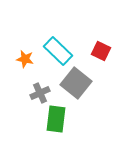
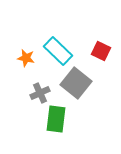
orange star: moved 1 px right, 1 px up
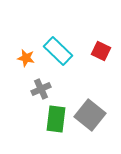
gray square: moved 14 px right, 32 px down
gray cross: moved 1 px right, 4 px up
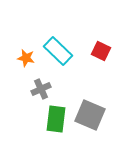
gray square: rotated 16 degrees counterclockwise
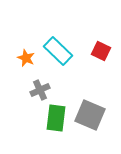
orange star: rotated 12 degrees clockwise
gray cross: moved 1 px left, 1 px down
green rectangle: moved 1 px up
